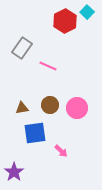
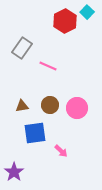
brown triangle: moved 2 px up
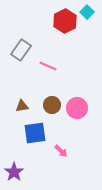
gray rectangle: moved 1 px left, 2 px down
brown circle: moved 2 px right
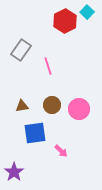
pink line: rotated 48 degrees clockwise
pink circle: moved 2 px right, 1 px down
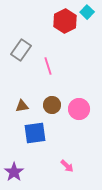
pink arrow: moved 6 px right, 15 px down
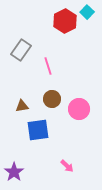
brown circle: moved 6 px up
blue square: moved 3 px right, 3 px up
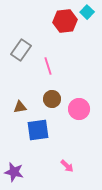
red hexagon: rotated 20 degrees clockwise
brown triangle: moved 2 px left, 1 px down
purple star: rotated 24 degrees counterclockwise
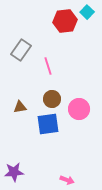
blue square: moved 10 px right, 6 px up
pink arrow: moved 14 px down; rotated 24 degrees counterclockwise
purple star: rotated 18 degrees counterclockwise
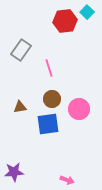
pink line: moved 1 px right, 2 px down
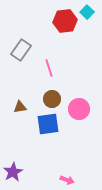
purple star: moved 1 px left; rotated 24 degrees counterclockwise
